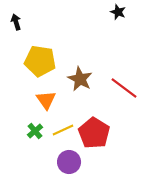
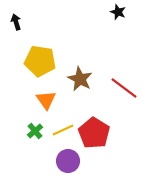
purple circle: moved 1 px left, 1 px up
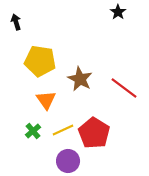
black star: rotated 14 degrees clockwise
green cross: moved 2 px left
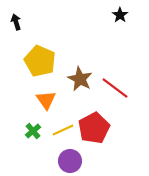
black star: moved 2 px right, 3 px down
yellow pentagon: rotated 16 degrees clockwise
red line: moved 9 px left
red pentagon: moved 5 px up; rotated 12 degrees clockwise
purple circle: moved 2 px right
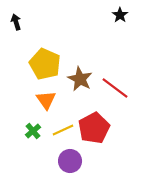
yellow pentagon: moved 5 px right, 3 px down
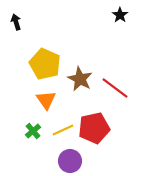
red pentagon: rotated 16 degrees clockwise
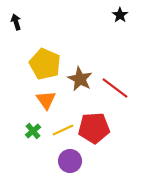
red pentagon: rotated 8 degrees clockwise
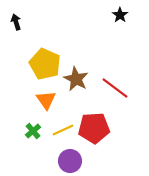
brown star: moved 4 px left
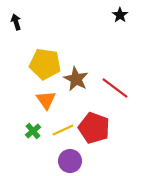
yellow pentagon: rotated 16 degrees counterclockwise
red pentagon: rotated 24 degrees clockwise
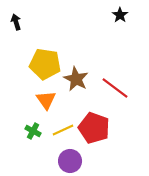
green cross: rotated 21 degrees counterclockwise
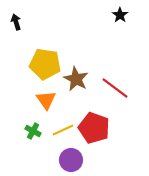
purple circle: moved 1 px right, 1 px up
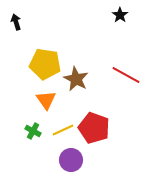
red line: moved 11 px right, 13 px up; rotated 8 degrees counterclockwise
